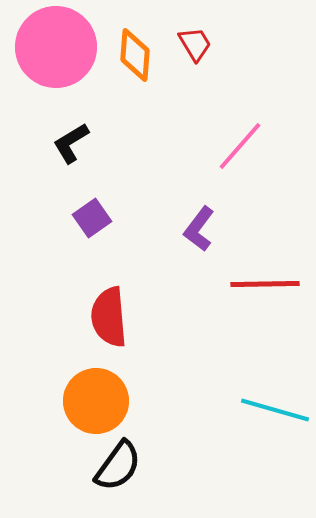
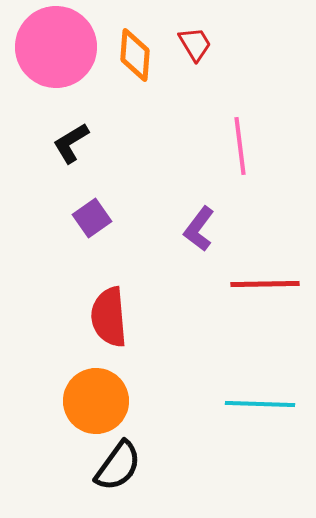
pink line: rotated 48 degrees counterclockwise
cyan line: moved 15 px left, 6 px up; rotated 14 degrees counterclockwise
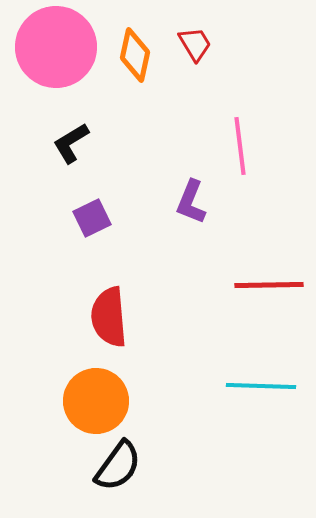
orange diamond: rotated 8 degrees clockwise
purple square: rotated 9 degrees clockwise
purple L-shape: moved 8 px left, 27 px up; rotated 15 degrees counterclockwise
red line: moved 4 px right, 1 px down
cyan line: moved 1 px right, 18 px up
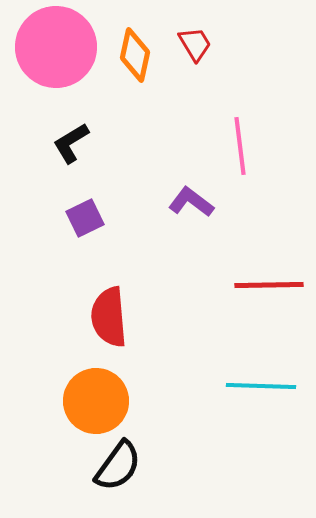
purple L-shape: rotated 105 degrees clockwise
purple square: moved 7 px left
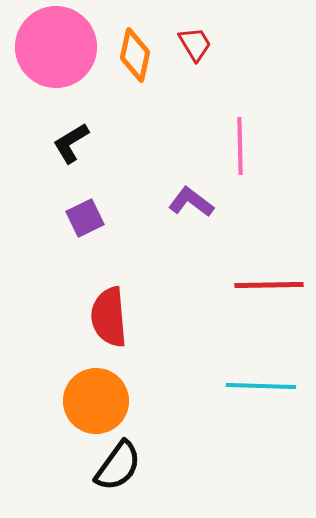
pink line: rotated 6 degrees clockwise
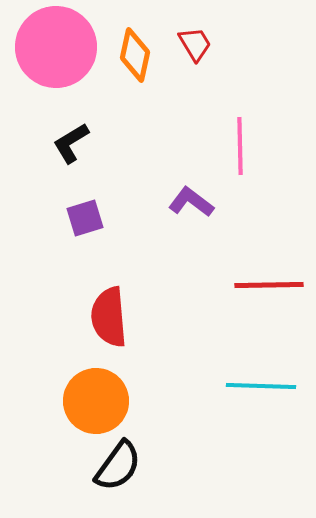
purple square: rotated 9 degrees clockwise
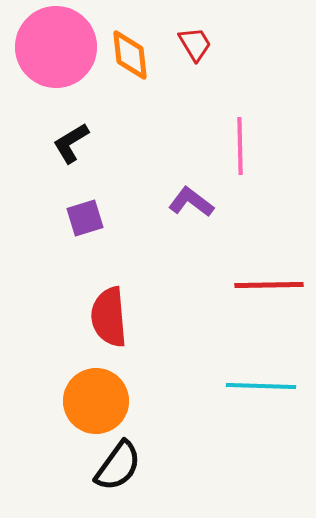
orange diamond: moved 5 px left; rotated 18 degrees counterclockwise
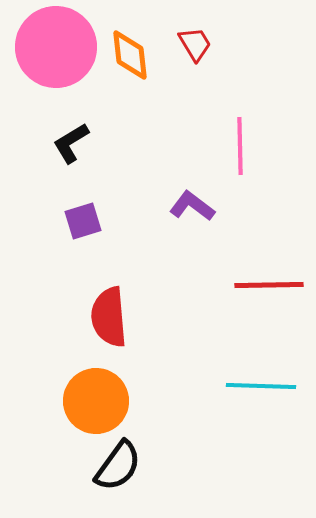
purple L-shape: moved 1 px right, 4 px down
purple square: moved 2 px left, 3 px down
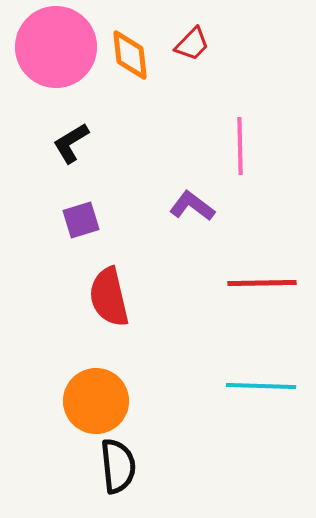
red trapezoid: moved 3 px left; rotated 75 degrees clockwise
purple square: moved 2 px left, 1 px up
red line: moved 7 px left, 2 px up
red semicircle: moved 20 px up; rotated 8 degrees counterclockwise
black semicircle: rotated 42 degrees counterclockwise
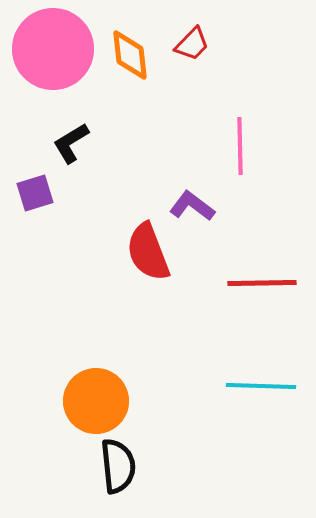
pink circle: moved 3 px left, 2 px down
purple square: moved 46 px left, 27 px up
red semicircle: moved 39 px right, 45 px up; rotated 8 degrees counterclockwise
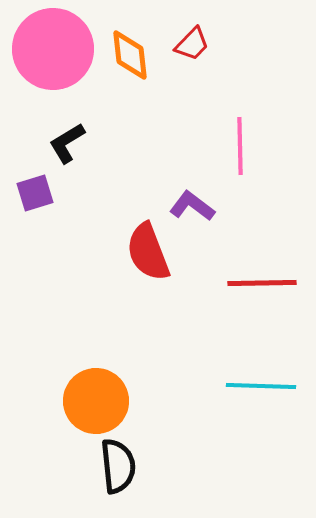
black L-shape: moved 4 px left
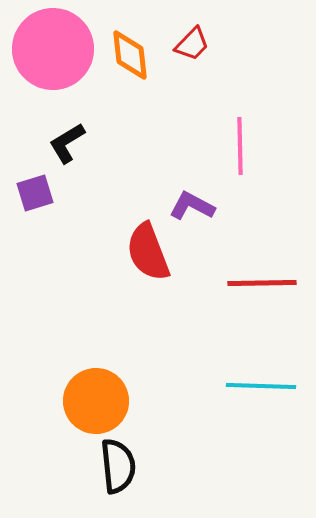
purple L-shape: rotated 9 degrees counterclockwise
